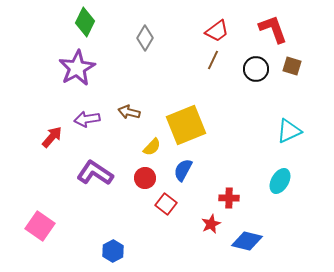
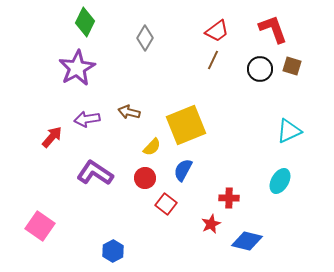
black circle: moved 4 px right
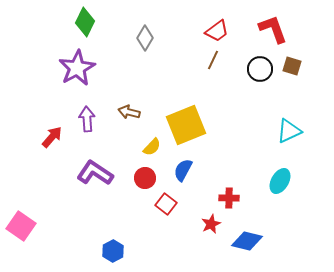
purple arrow: rotated 95 degrees clockwise
pink square: moved 19 px left
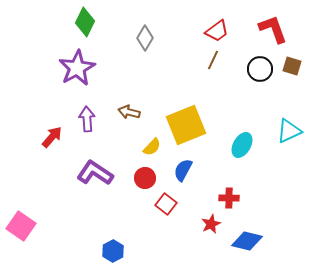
cyan ellipse: moved 38 px left, 36 px up
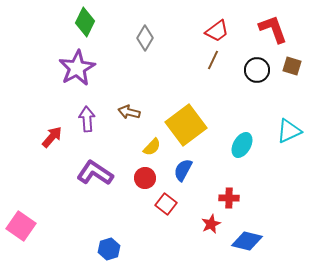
black circle: moved 3 px left, 1 px down
yellow square: rotated 15 degrees counterclockwise
blue hexagon: moved 4 px left, 2 px up; rotated 10 degrees clockwise
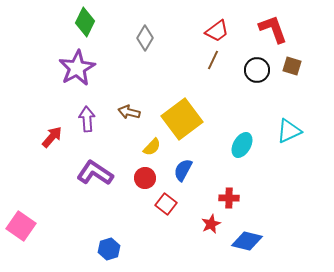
yellow square: moved 4 px left, 6 px up
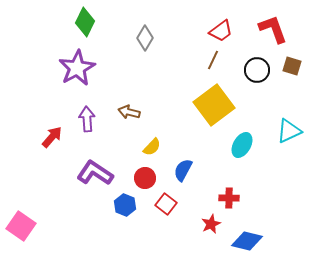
red trapezoid: moved 4 px right
yellow square: moved 32 px right, 14 px up
blue hexagon: moved 16 px right, 44 px up; rotated 20 degrees counterclockwise
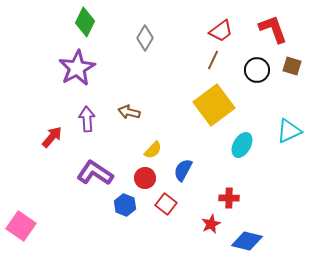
yellow semicircle: moved 1 px right, 3 px down
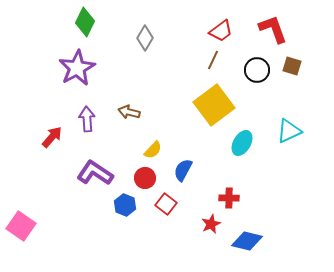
cyan ellipse: moved 2 px up
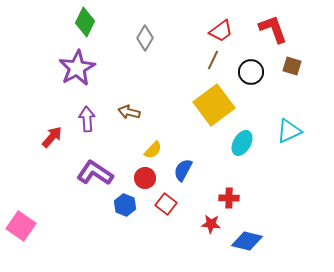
black circle: moved 6 px left, 2 px down
red star: rotated 30 degrees clockwise
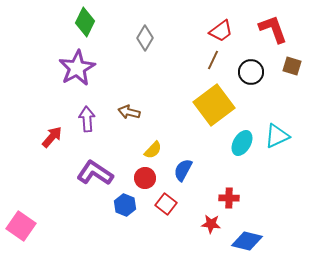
cyan triangle: moved 12 px left, 5 px down
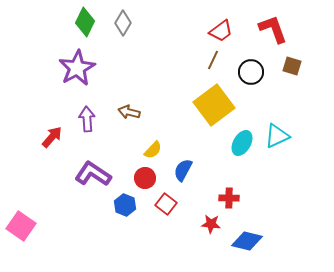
gray diamond: moved 22 px left, 15 px up
purple L-shape: moved 2 px left, 1 px down
